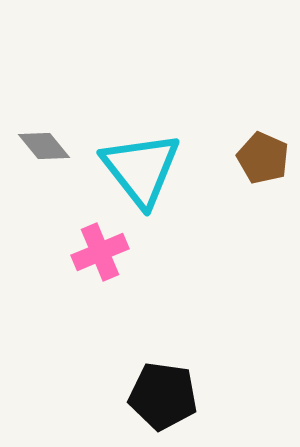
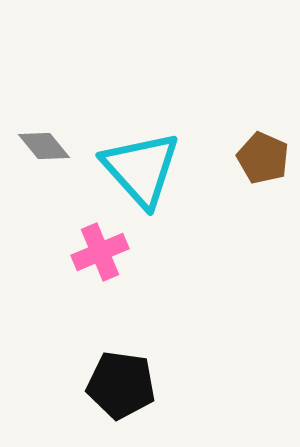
cyan triangle: rotated 4 degrees counterclockwise
black pentagon: moved 42 px left, 11 px up
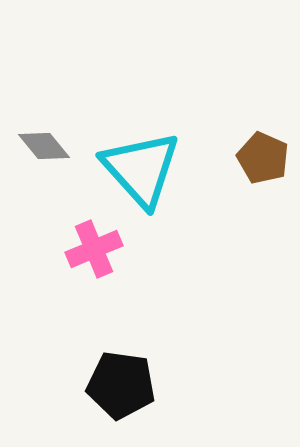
pink cross: moved 6 px left, 3 px up
